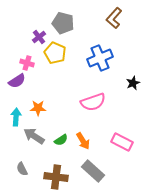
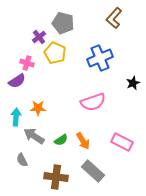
gray semicircle: moved 9 px up
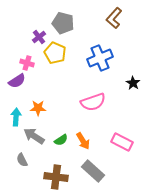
black star: rotated 16 degrees counterclockwise
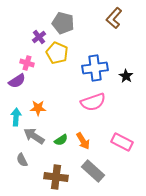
yellow pentagon: moved 2 px right
blue cross: moved 5 px left, 10 px down; rotated 15 degrees clockwise
black star: moved 7 px left, 7 px up
